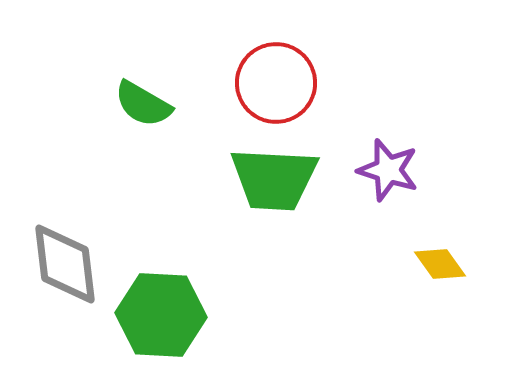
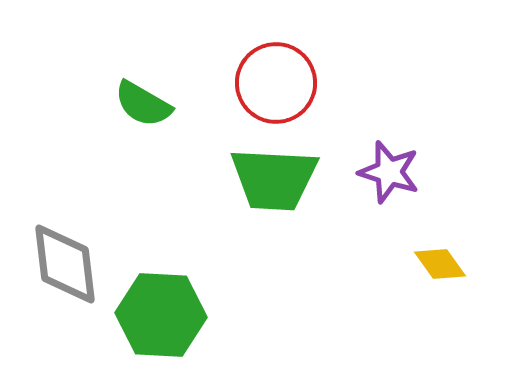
purple star: moved 1 px right, 2 px down
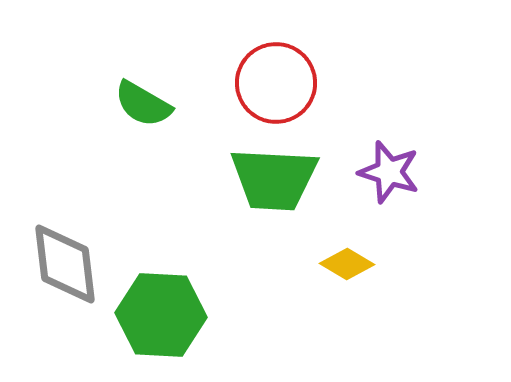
yellow diamond: moved 93 px left; rotated 24 degrees counterclockwise
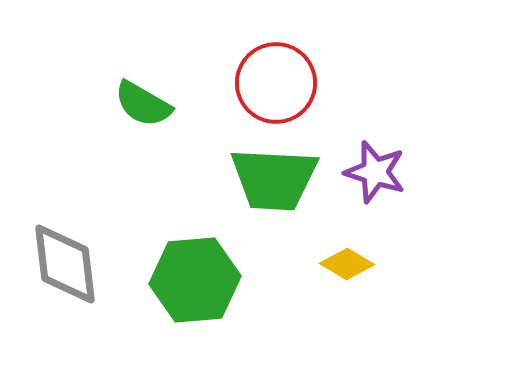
purple star: moved 14 px left
green hexagon: moved 34 px right, 35 px up; rotated 8 degrees counterclockwise
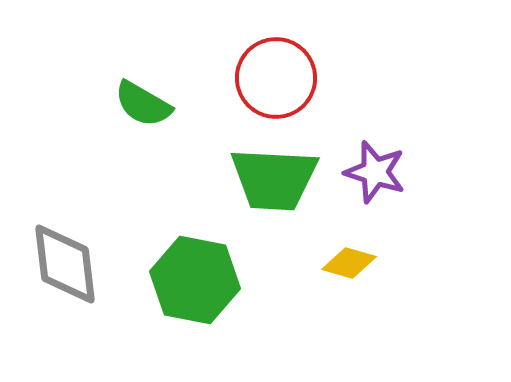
red circle: moved 5 px up
yellow diamond: moved 2 px right, 1 px up; rotated 14 degrees counterclockwise
green hexagon: rotated 16 degrees clockwise
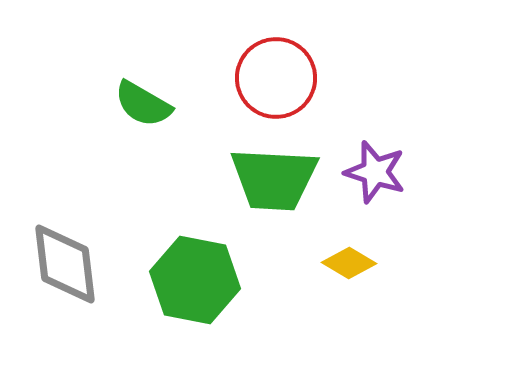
yellow diamond: rotated 14 degrees clockwise
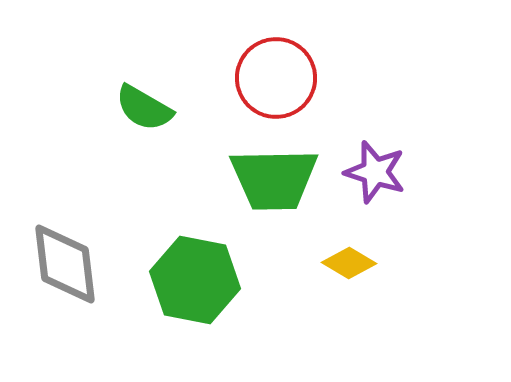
green semicircle: moved 1 px right, 4 px down
green trapezoid: rotated 4 degrees counterclockwise
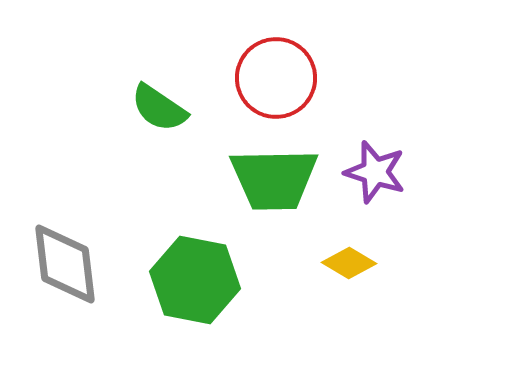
green semicircle: moved 15 px right; rotated 4 degrees clockwise
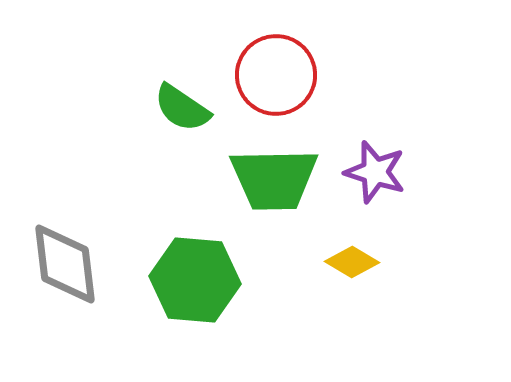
red circle: moved 3 px up
green semicircle: moved 23 px right
yellow diamond: moved 3 px right, 1 px up
green hexagon: rotated 6 degrees counterclockwise
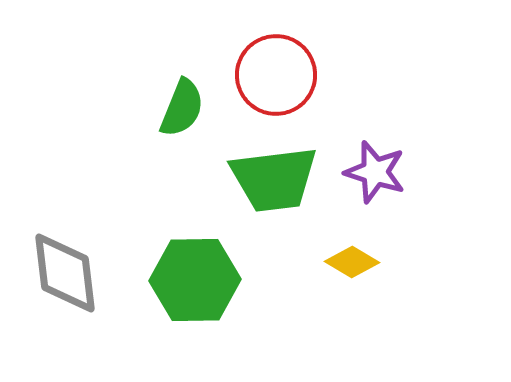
green semicircle: rotated 102 degrees counterclockwise
green trapezoid: rotated 6 degrees counterclockwise
gray diamond: moved 9 px down
green hexagon: rotated 6 degrees counterclockwise
